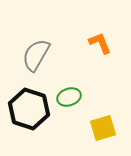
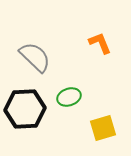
gray semicircle: moved 1 px left, 2 px down; rotated 104 degrees clockwise
black hexagon: moved 4 px left; rotated 21 degrees counterclockwise
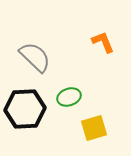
orange L-shape: moved 3 px right, 1 px up
yellow square: moved 9 px left
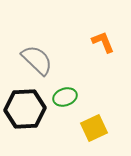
gray semicircle: moved 2 px right, 3 px down
green ellipse: moved 4 px left
yellow square: rotated 8 degrees counterclockwise
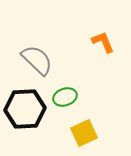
yellow square: moved 10 px left, 5 px down
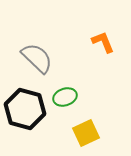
gray semicircle: moved 2 px up
black hexagon: rotated 18 degrees clockwise
yellow square: moved 2 px right
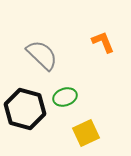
gray semicircle: moved 5 px right, 3 px up
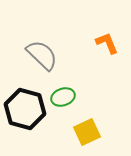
orange L-shape: moved 4 px right, 1 px down
green ellipse: moved 2 px left
yellow square: moved 1 px right, 1 px up
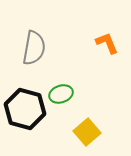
gray semicircle: moved 8 px left, 7 px up; rotated 56 degrees clockwise
green ellipse: moved 2 px left, 3 px up
yellow square: rotated 16 degrees counterclockwise
